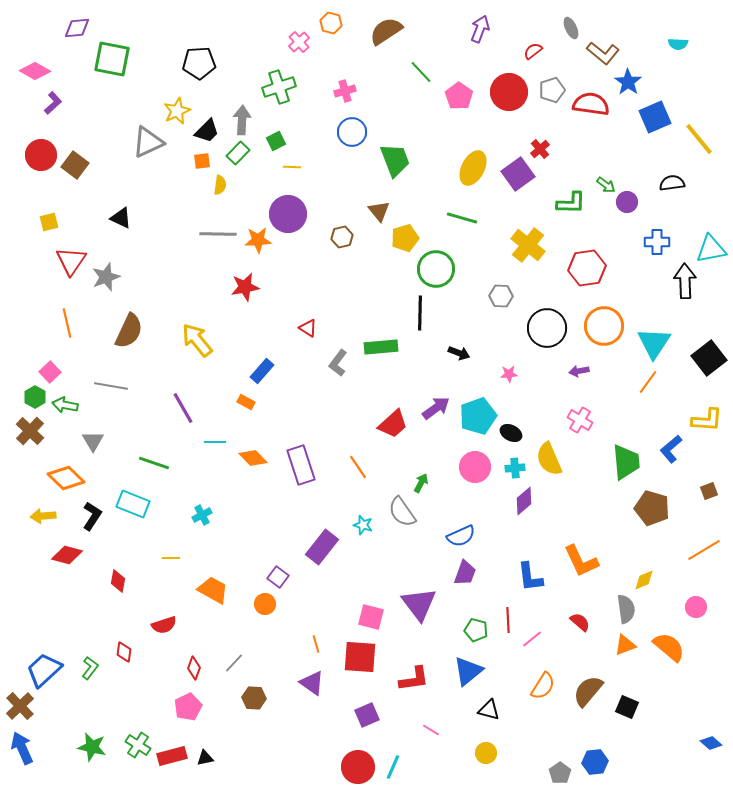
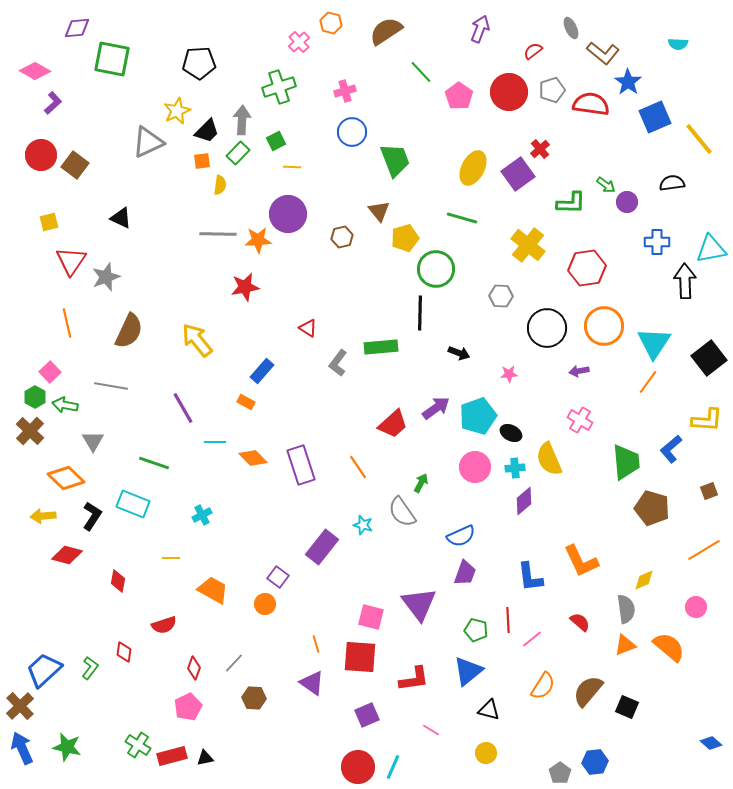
green star at (92, 747): moved 25 px left
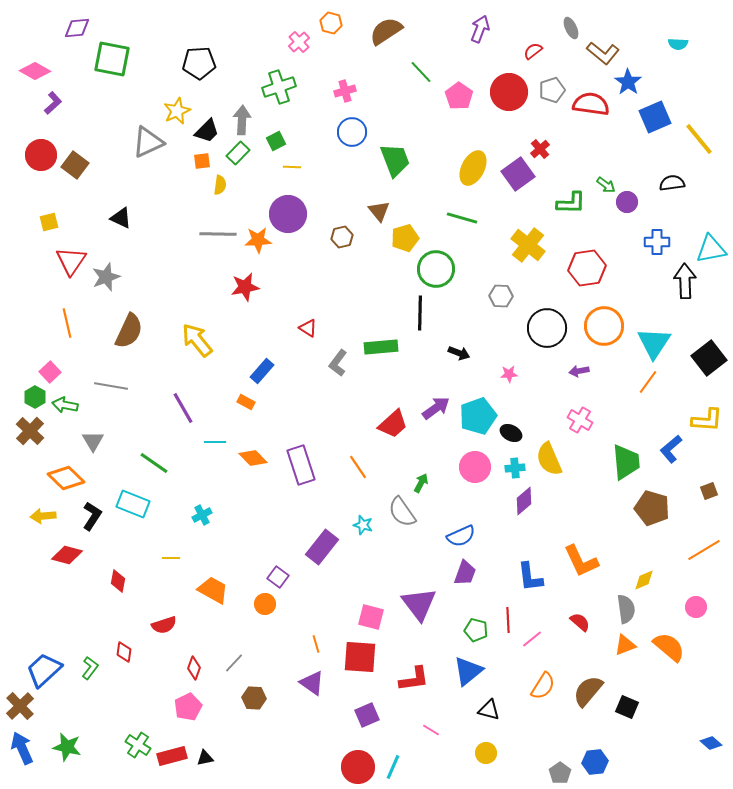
green line at (154, 463): rotated 16 degrees clockwise
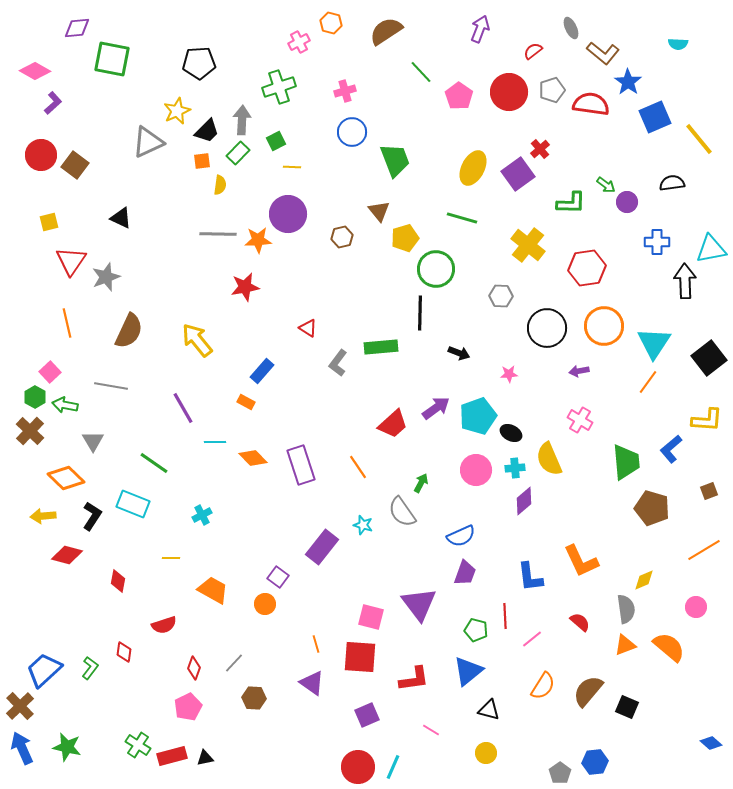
pink cross at (299, 42): rotated 15 degrees clockwise
pink circle at (475, 467): moved 1 px right, 3 px down
red line at (508, 620): moved 3 px left, 4 px up
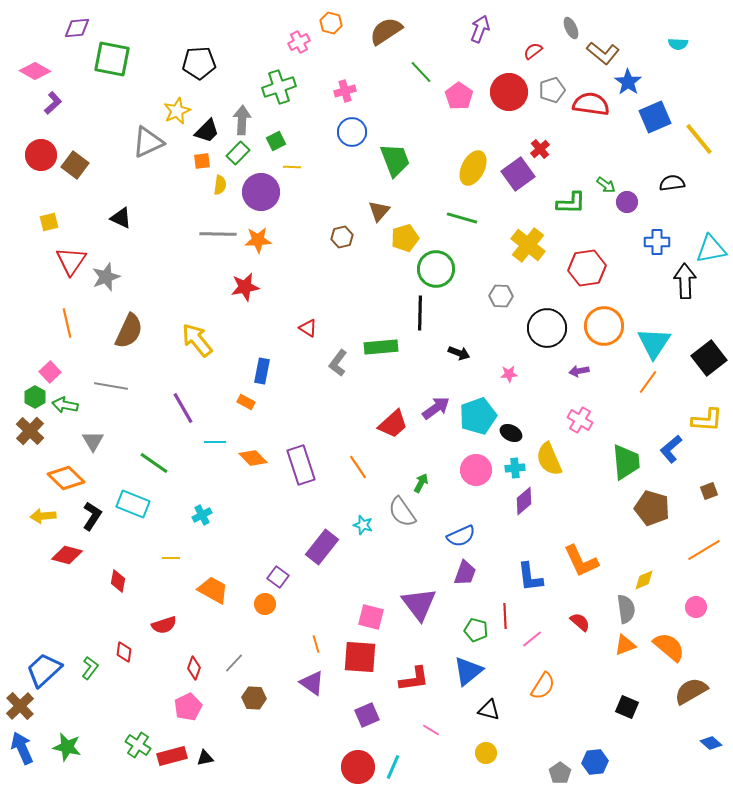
brown triangle at (379, 211): rotated 20 degrees clockwise
purple circle at (288, 214): moved 27 px left, 22 px up
blue rectangle at (262, 371): rotated 30 degrees counterclockwise
brown semicircle at (588, 691): moved 103 px right; rotated 20 degrees clockwise
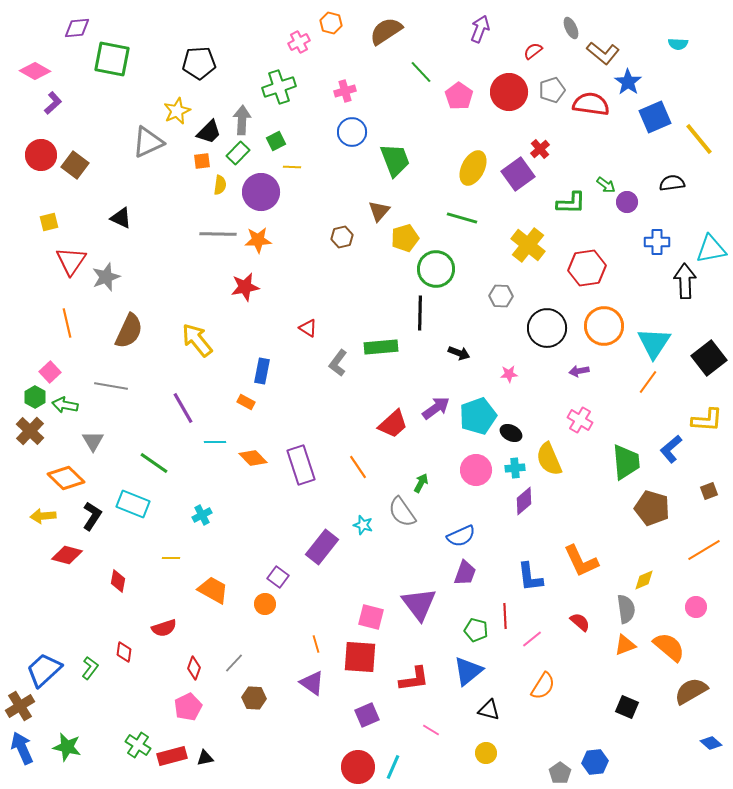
black trapezoid at (207, 131): moved 2 px right, 1 px down
red semicircle at (164, 625): moved 3 px down
brown cross at (20, 706): rotated 12 degrees clockwise
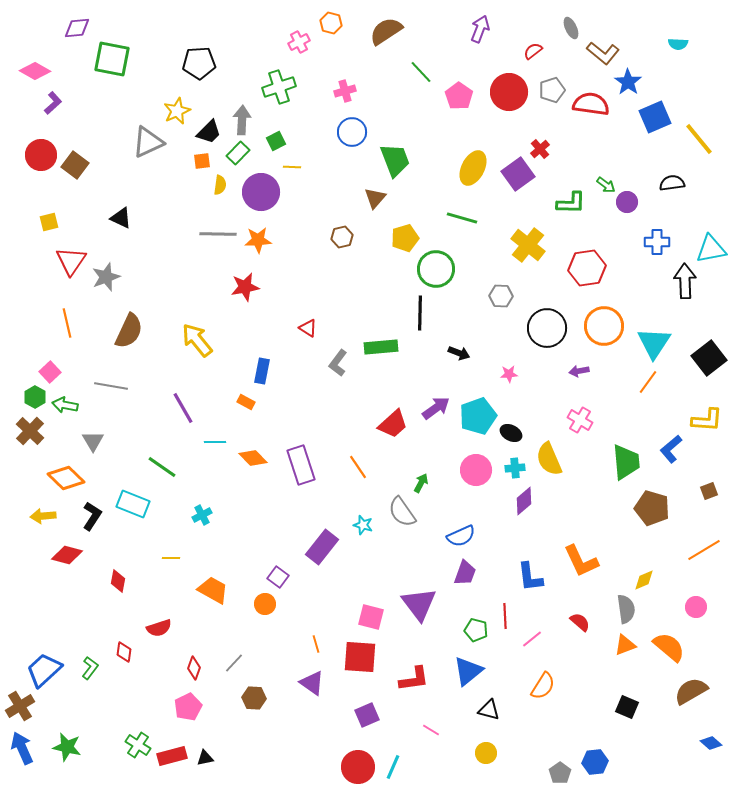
brown triangle at (379, 211): moved 4 px left, 13 px up
green line at (154, 463): moved 8 px right, 4 px down
red semicircle at (164, 628): moved 5 px left
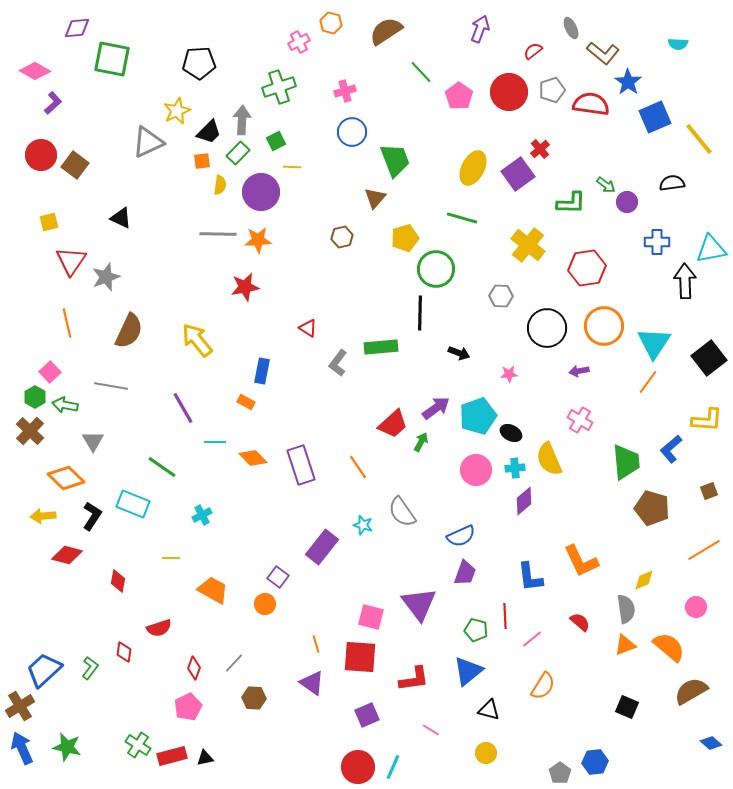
green arrow at (421, 483): moved 41 px up
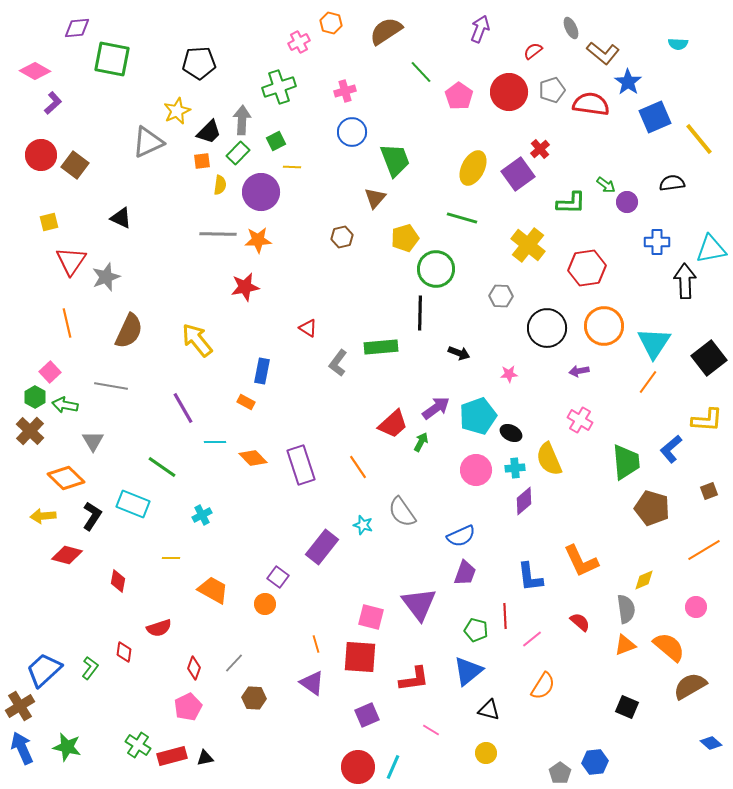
brown semicircle at (691, 691): moved 1 px left, 5 px up
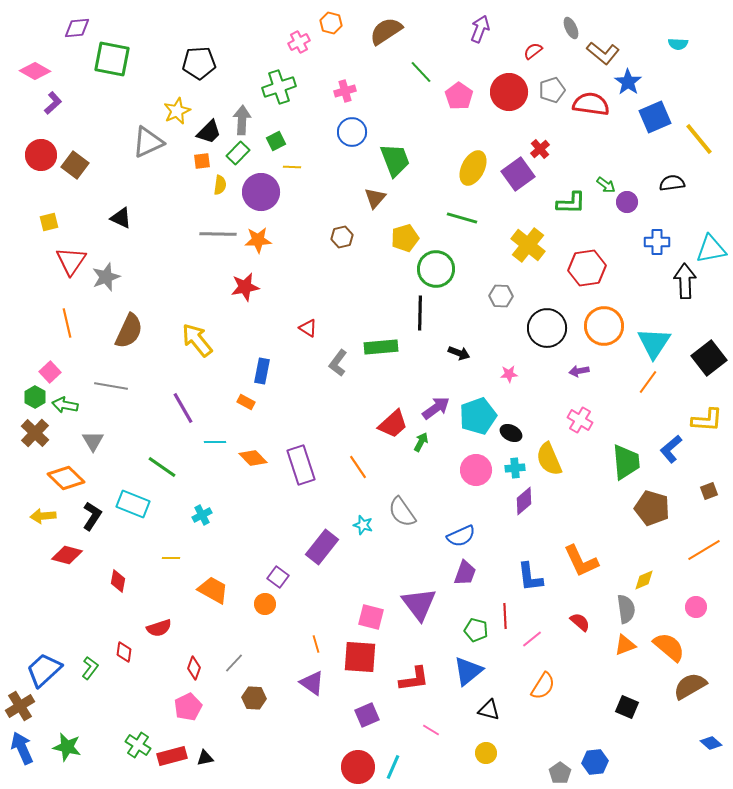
brown cross at (30, 431): moved 5 px right, 2 px down
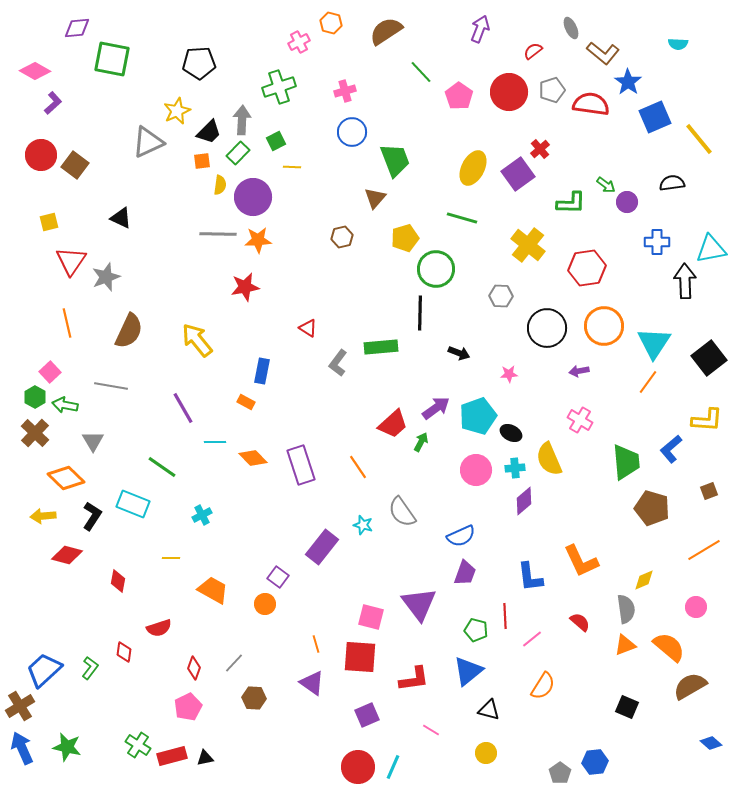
purple circle at (261, 192): moved 8 px left, 5 px down
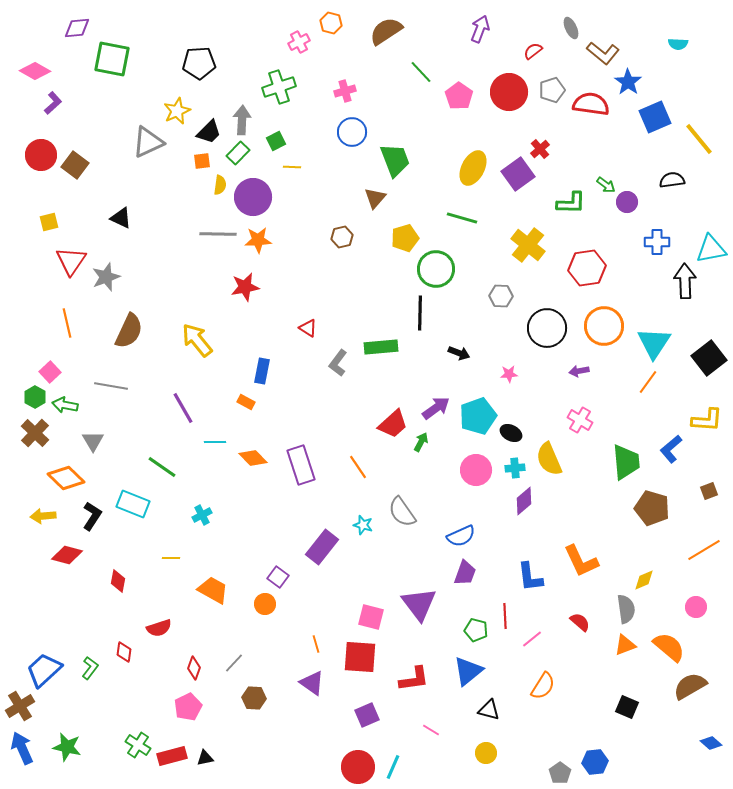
black semicircle at (672, 183): moved 3 px up
